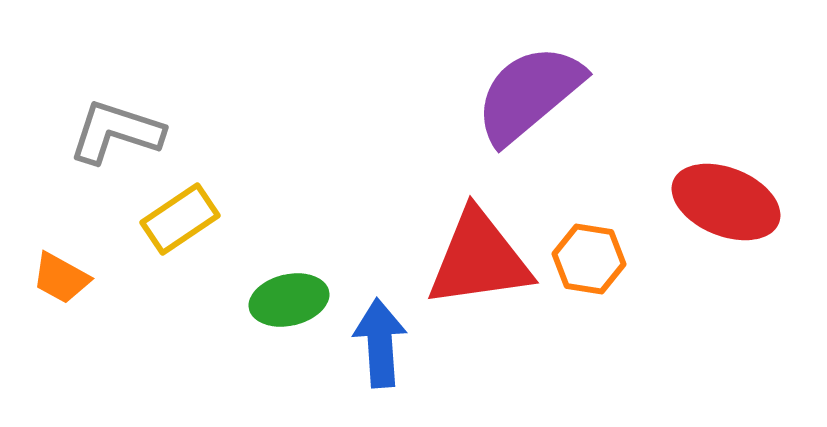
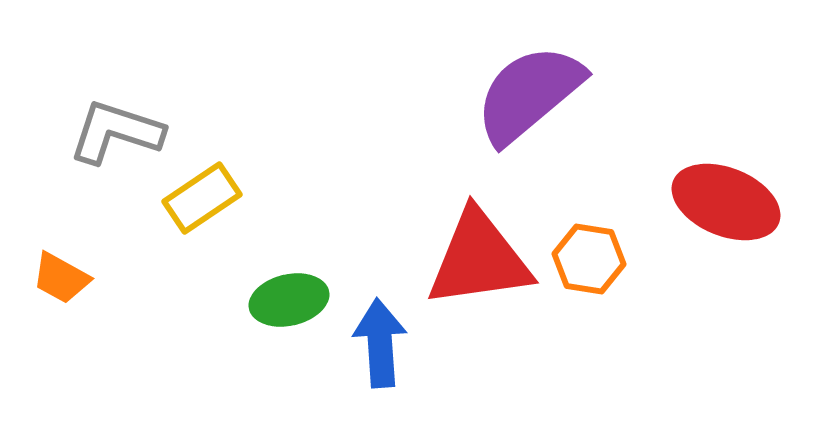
yellow rectangle: moved 22 px right, 21 px up
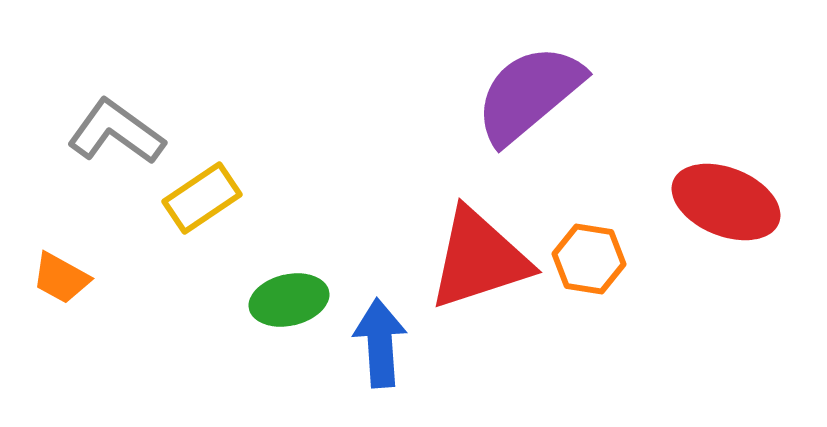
gray L-shape: rotated 18 degrees clockwise
red triangle: rotated 10 degrees counterclockwise
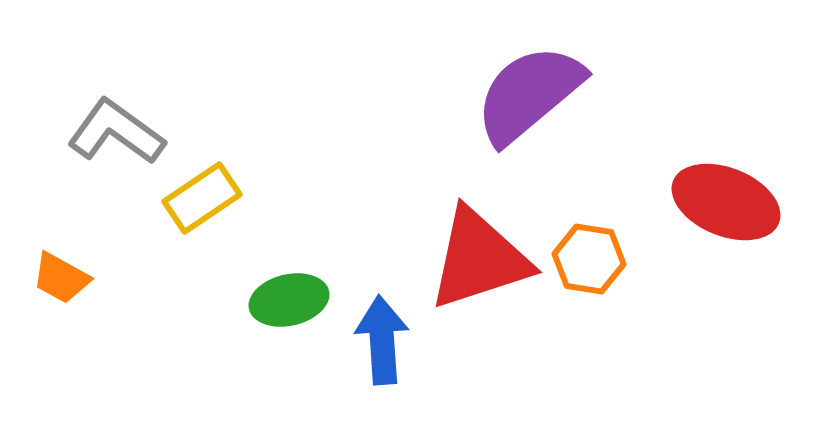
blue arrow: moved 2 px right, 3 px up
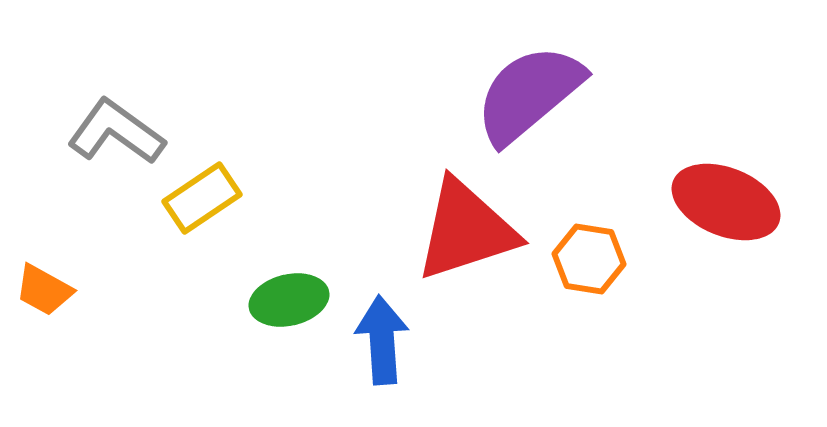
red triangle: moved 13 px left, 29 px up
orange trapezoid: moved 17 px left, 12 px down
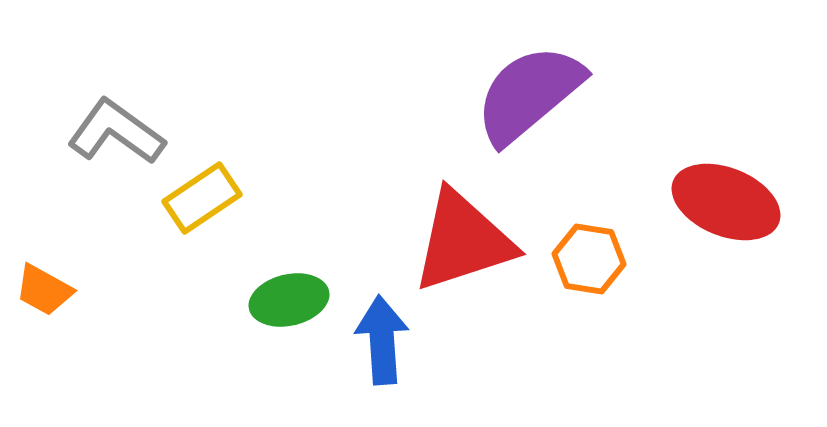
red triangle: moved 3 px left, 11 px down
